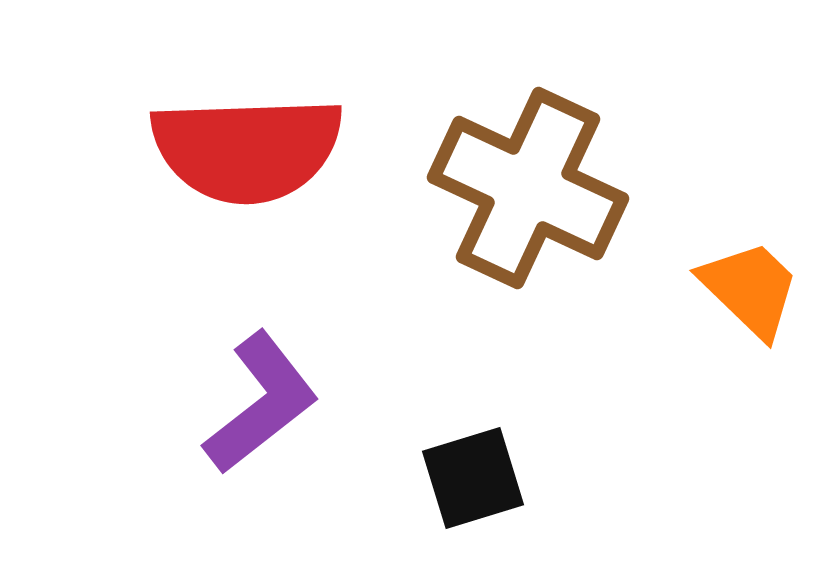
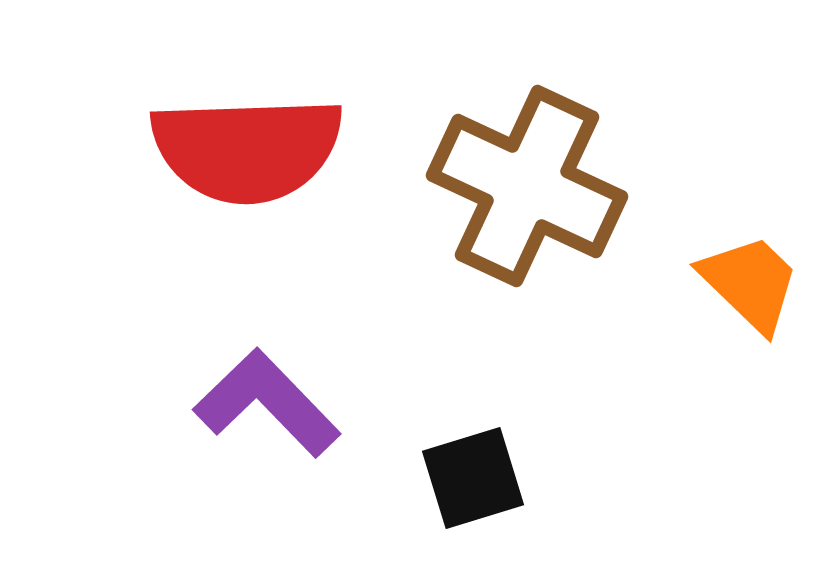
brown cross: moved 1 px left, 2 px up
orange trapezoid: moved 6 px up
purple L-shape: moved 6 px right; rotated 96 degrees counterclockwise
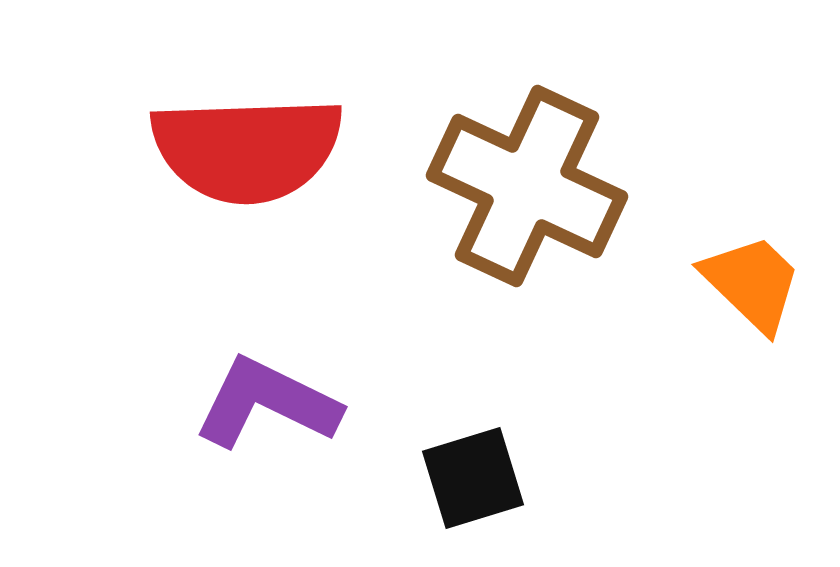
orange trapezoid: moved 2 px right
purple L-shape: rotated 20 degrees counterclockwise
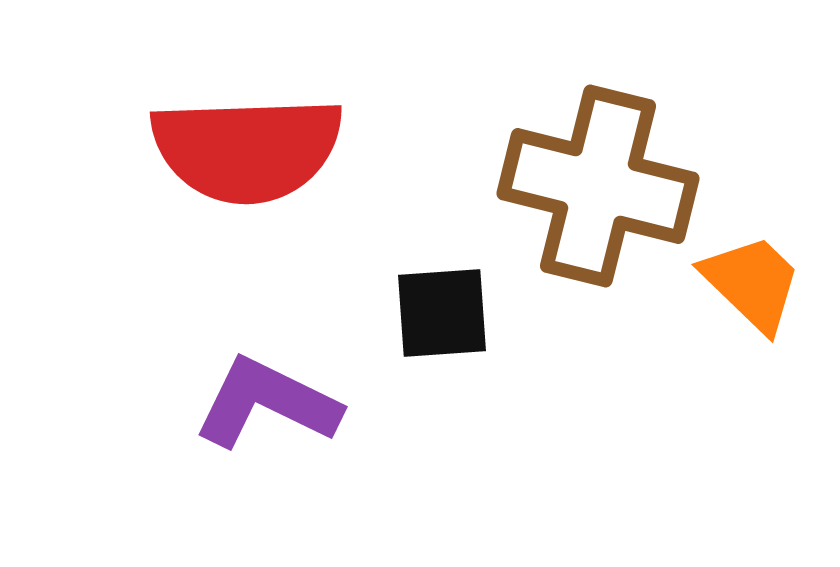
brown cross: moved 71 px right; rotated 11 degrees counterclockwise
black square: moved 31 px left, 165 px up; rotated 13 degrees clockwise
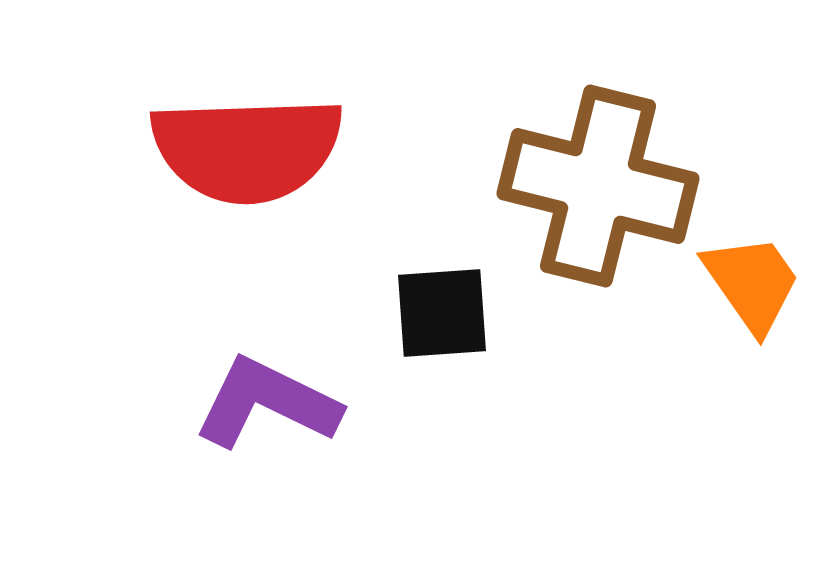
orange trapezoid: rotated 11 degrees clockwise
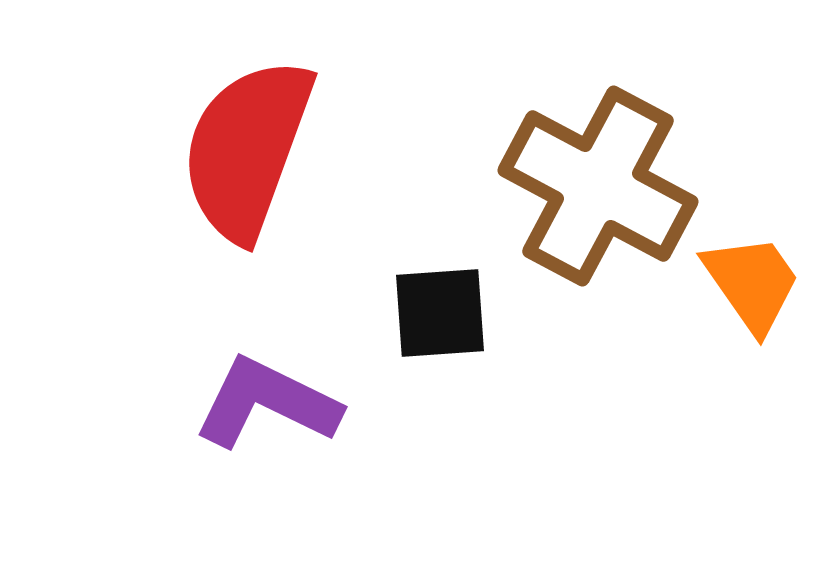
red semicircle: rotated 112 degrees clockwise
brown cross: rotated 14 degrees clockwise
black square: moved 2 px left
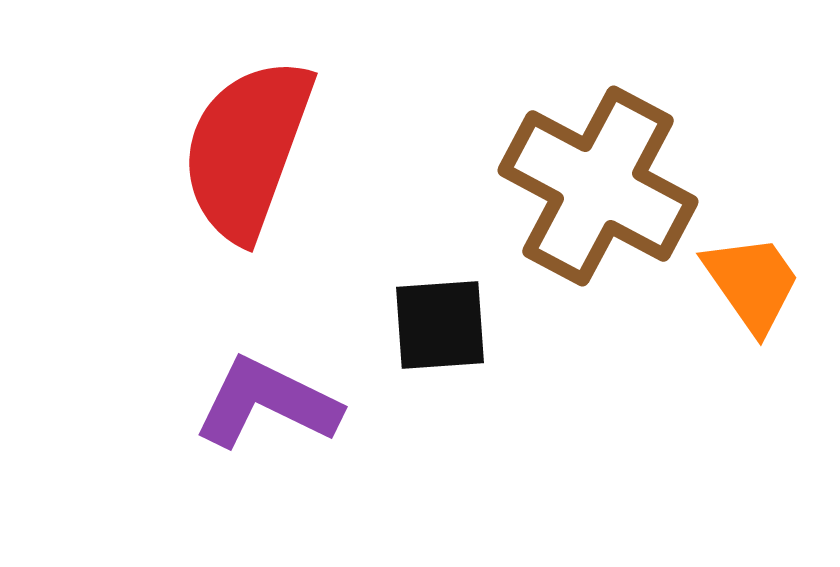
black square: moved 12 px down
